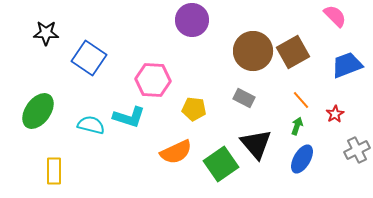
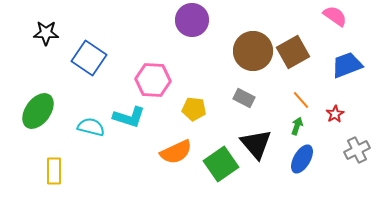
pink semicircle: rotated 10 degrees counterclockwise
cyan semicircle: moved 2 px down
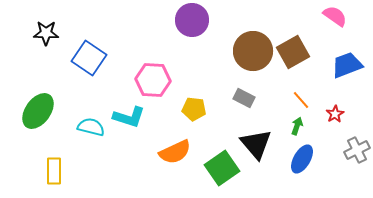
orange semicircle: moved 1 px left
green square: moved 1 px right, 4 px down
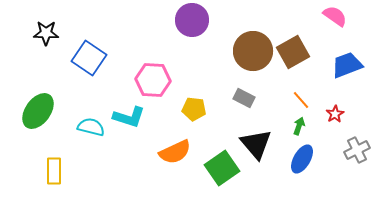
green arrow: moved 2 px right
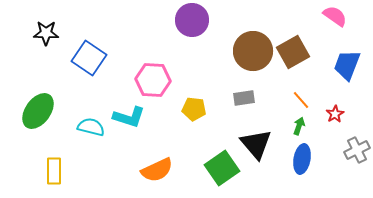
blue trapezoid: rotated 48 degrees counterclockwise
gray rectangle: rotated 35 degrees counterclockwise
orange semicircle: moved 18 px left, 18 px down
blue ellipse: rotated 20 degrees counterclockwise
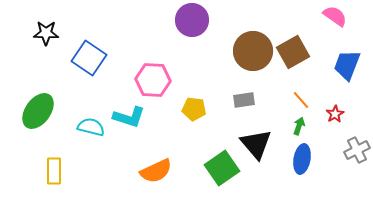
gray rectangle: moved 2 px down
orange semicircle: moved 1 px left, 1 px down
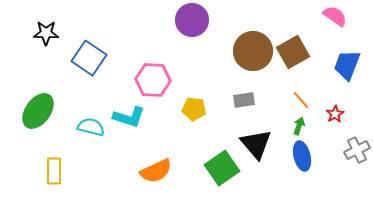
blue ellipse: moved 3 px up; rotated 24 degrees counterclockwise
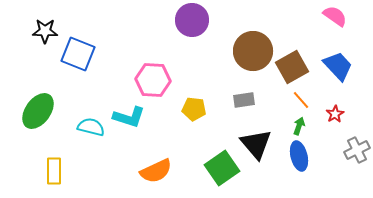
black star: moved 1 px left, 2 px up
brown square: moved 1 px left, 15 px down
blue square: moved 11 px left, 4 px up; rotated 12 degrees counterclockwise
blue trapezoid: moved 9 px left, 1 px down; rotated 116 degrees clockwise
blue ellipse: moved 3 px left
